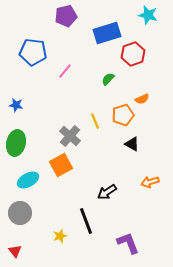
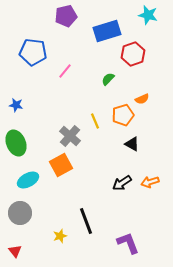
blue rectangle: moved 2 px up
green ellipse: rotated 35 degrees counterclockwise
black arrow: moved 15 px right, 9 px up
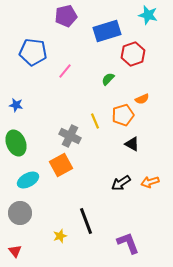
gray cross: rotated 15 degrees counterclockwise
black arrow: moved 1 px left
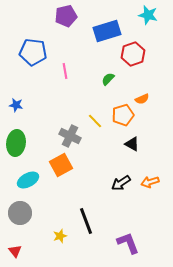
pink line: rotated 49 degrees counterclockwise
yellow line: rotated 21 degrees counterclockwise
green ellipse: rotated 30 degrees clockwise
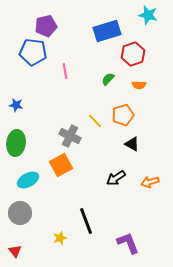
purple pentagon: moved 20 px left, 10 px down
orange semicircle: moved 3 px left, 14 px up; rotated 24 degrees clockwise
black arrow: moved 5 px left, 5 px up
yellow star: moved 2 px down
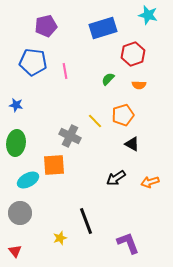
blue rectangle: moved 4 px left, 3 px up
blue pentagon: moved 10 px down
orange square: moved 7 px left; rotated 25 degrees clockwise
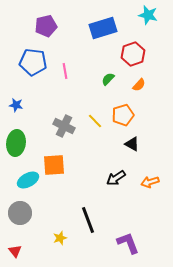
orange semicircle: rotated 48 degrees counterclockwise
gray cross: moved 6 px left, 10 px up
black line: moved 2 px right, 1 px up
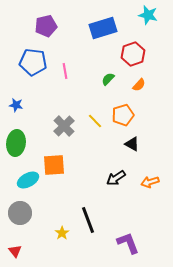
gray cross: rotated 20 degrees clockwise
yellow star: moved 2 px right, 5 px up; rotated 16 degrees counterclockwise
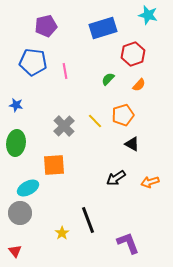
cyan ellipse: moved 8 px down
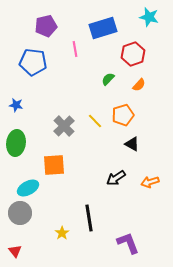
cyan star: moved 1 px right, 2 px down
pink line: moved 10 px right, 22 px up
black line: moved 1 px right, 2 px up; rotated 12 degrees clockwise
